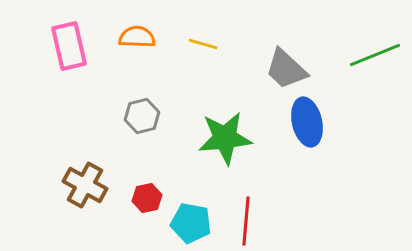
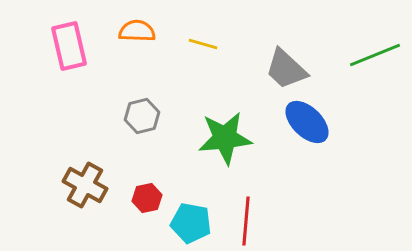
orange semicircle: moved 6 px up
blue ellipse: rotated 33 degrees counterclockwise
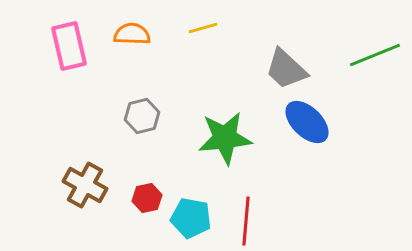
orange semicircle: moved 5 px left, 3 px down
yellow line: moved 16 px up; rotated 32 degrees counterclockwise
cyan pentagon: moved 5 px up
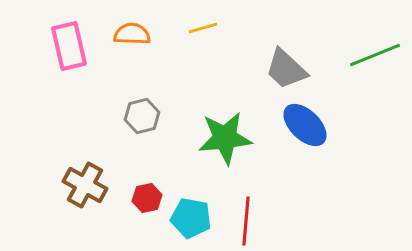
blue ellipse: moved 2 px left, 3 px down
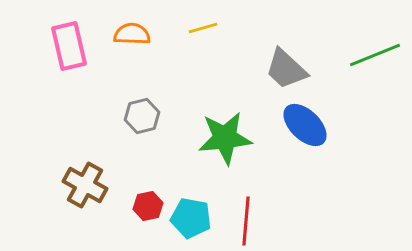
red hexagon: moved 1 px right, 8 px down
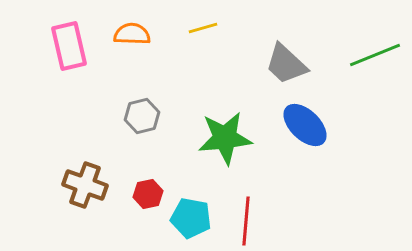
gray trapezoid: moved 5 px up
brown cross: rotated 9 degrees counterclockwise
red hexagon: moved 12 px up
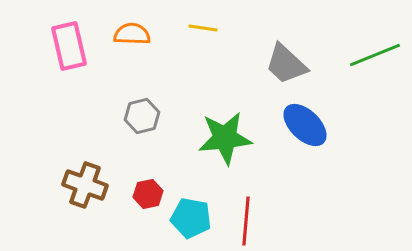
yellow line: rotated 24 degrees clockwise
